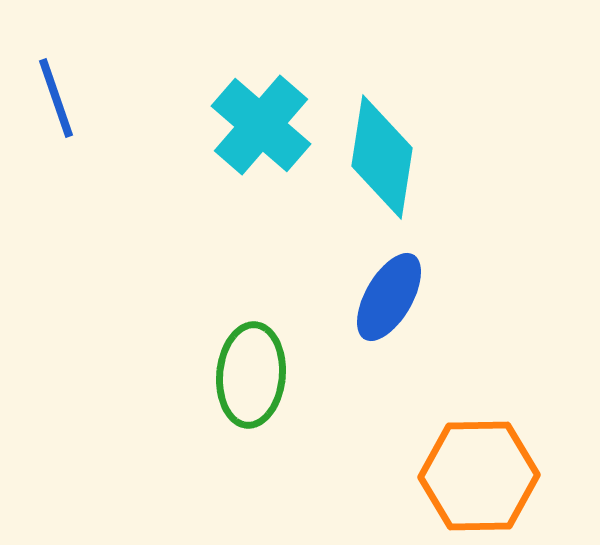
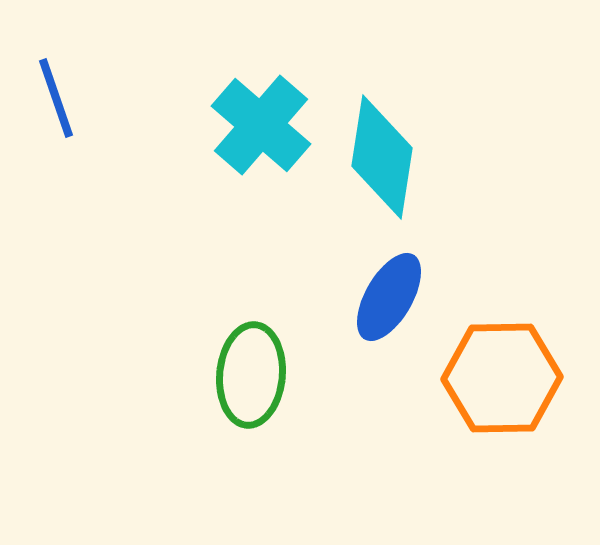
orange hexagon: moved 23 px right, 98 px up
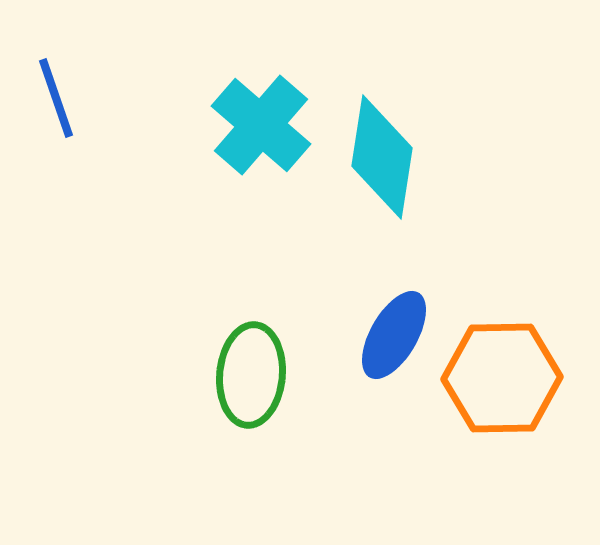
blue ellipse: moved 5 px right, 38 px down
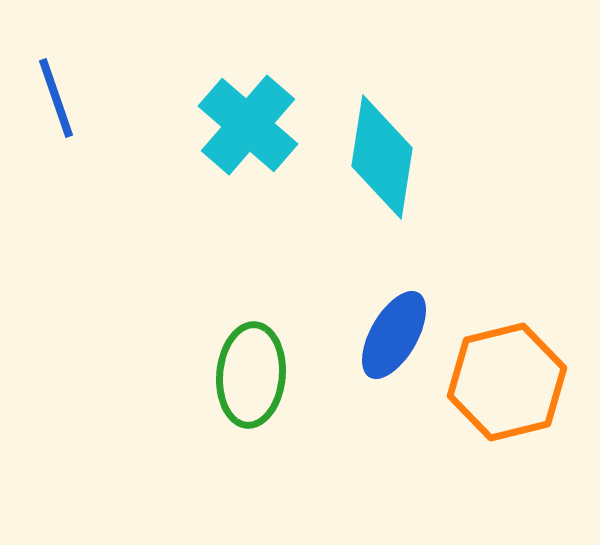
cyan cross: moved 13 px left
orange hexagon: moved 5 px right, 4 px down; rotated 13 degrees counterclockwise
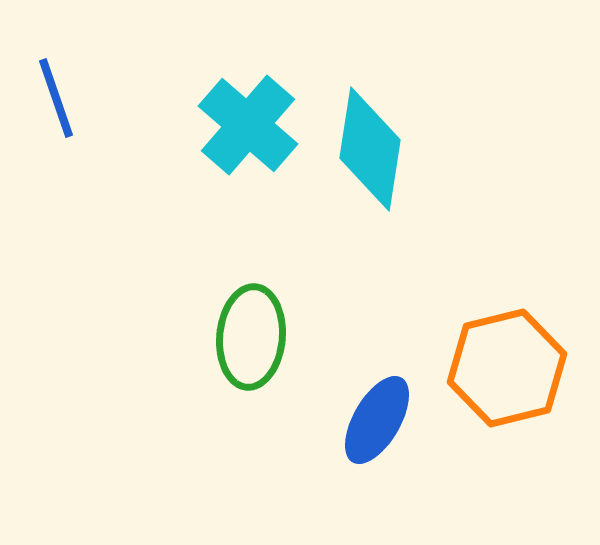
cyan diamond: moved 12 px left, 8 px up
blue ellipse: moved 17 px left, 85 px down
green ellipse: moved 38 px up
orange hexagon: moved 14 px up
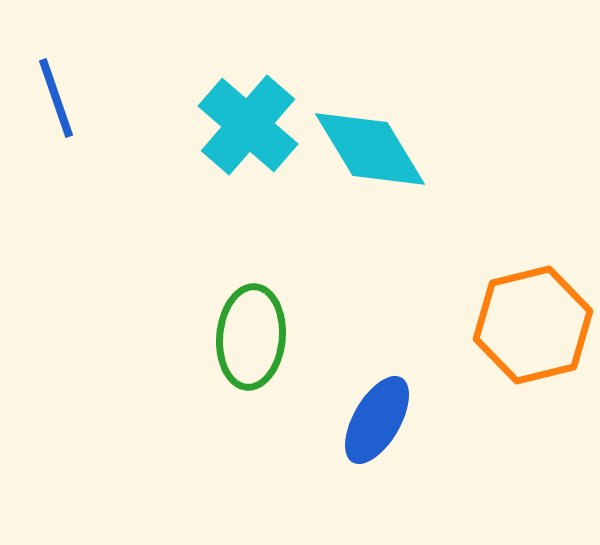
cyan diamond: rotated 40 degrees counterclockwise
orange hexagon: moved 26 px right, 43 px up
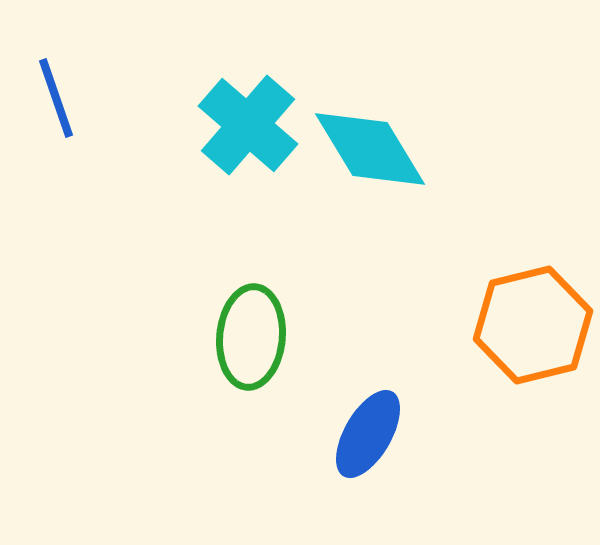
blue ellipse: moved 9 px left, 14 px down
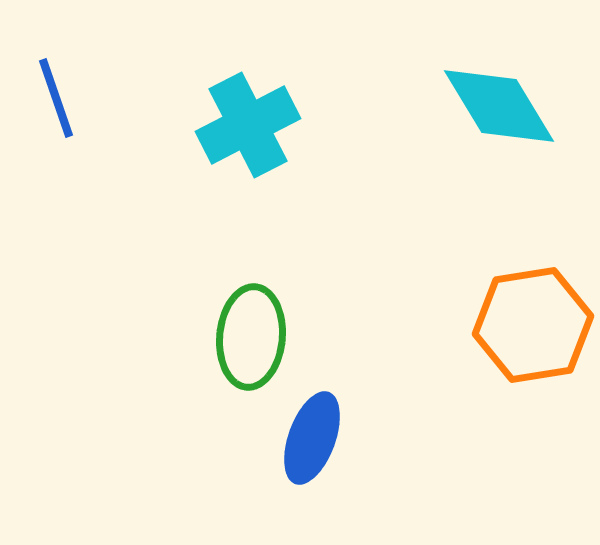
cyan cross: rotated 22 degrees clockwise
cyan diamond: moved 129 px right, 43 px up
orange hexagon: rotated 5 degrees clockwise
blue ellipse: moved 56 px left, 4 px down; rotated 10 degrees counterclockwise
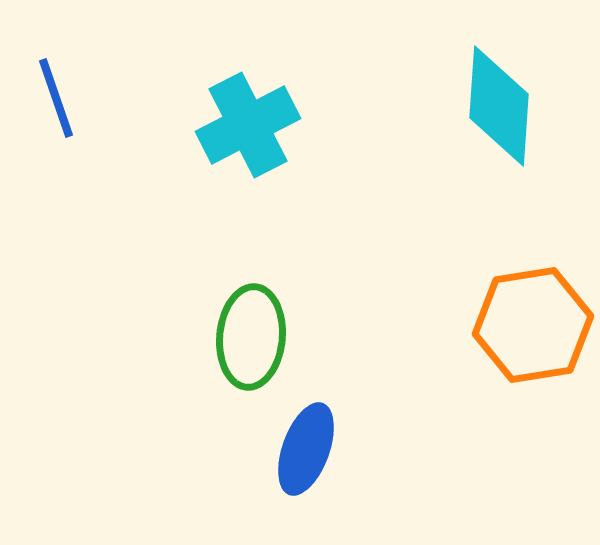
cyan diamond: rotated 35 degrees clockwise
blue ellipse: moved 6 px left, 11 px down
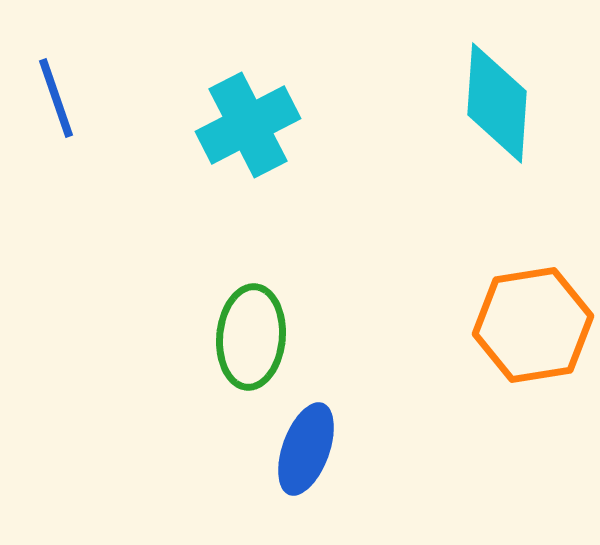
cyan diamond: moved 2 px left, 3 px up
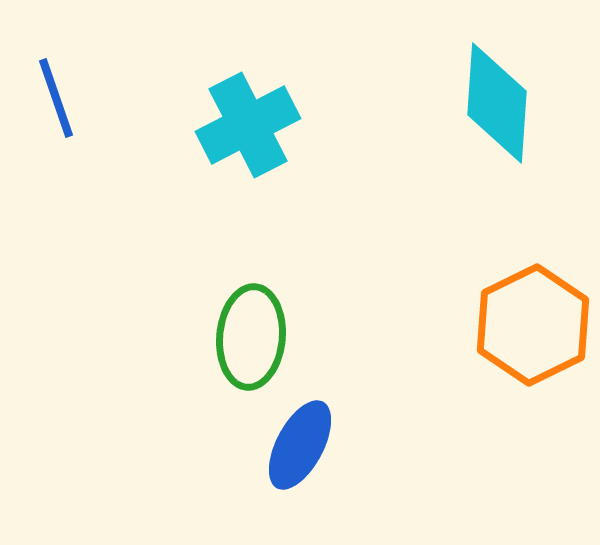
orange hexagon: rotated 17 degrees counterclockwise
blue ellipse: moved 6 px left, 4 px up; rotated 8 degrees clockwise
